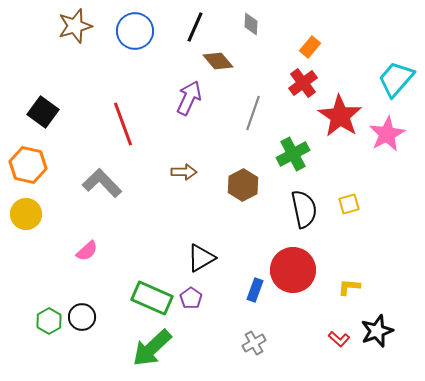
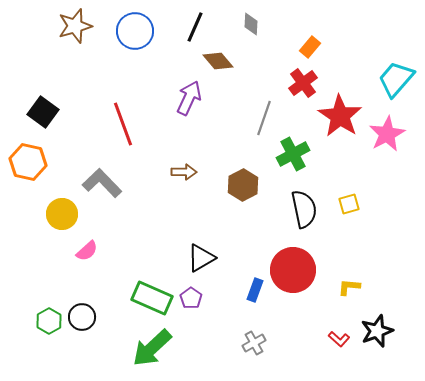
gray line: moved 11 px right, 5 px down
orange hexagon: moved 3 px up
yellow circle: moved 36 px right
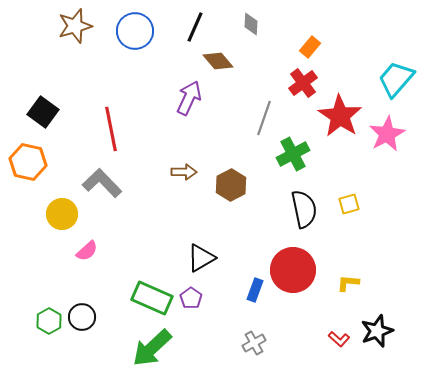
red line: moved 12 px left, 5 px down; rotated 9 degrees clockwise
brown hexagon: moved 12 px left
yellow L-shape: moved 1 px left, 4 px up
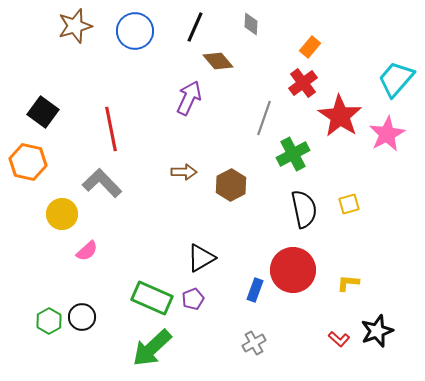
purple pentagon: moved 2 px right, 1 px down; rotated 15 degrees clockwise
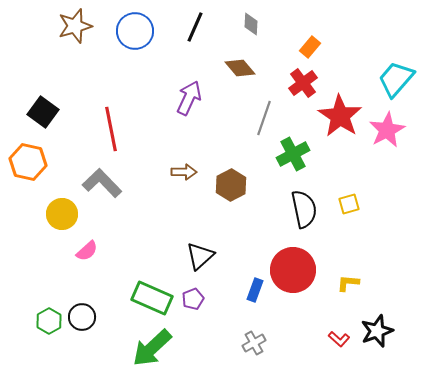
brown diamond: moved 22 px right, 7 px down
pink star: moved 4 px up
black triangle: moved 1 px left, 2 px up; rotated 12 degrees counterclockwise
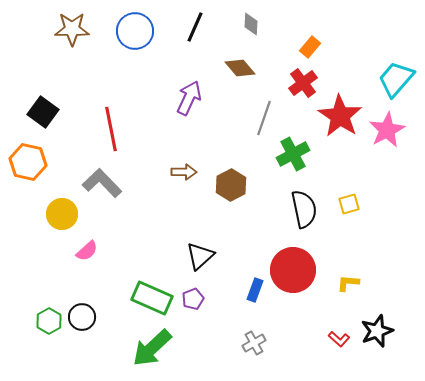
brown star: moved 3 px left, 3 px down; rotated 16 degrees clockwise
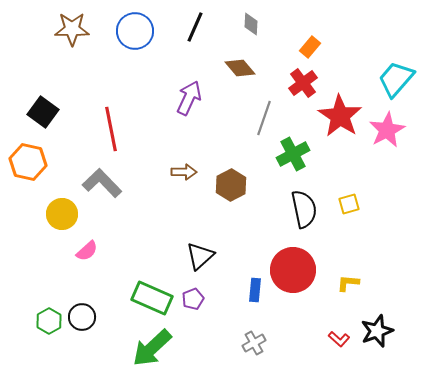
blue rectangle: rotated 15 degrees counterclockwise
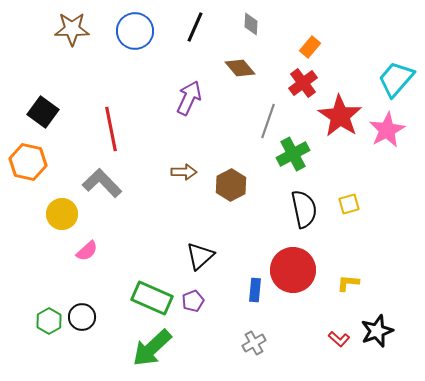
gray line: moved 4 px right, 3 px down
purple pentagon: moved 2 px down
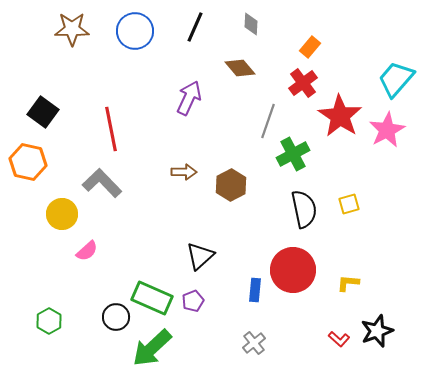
black circle: moved 34 px right
gray cross: rotated 10 degrees counterclockwise
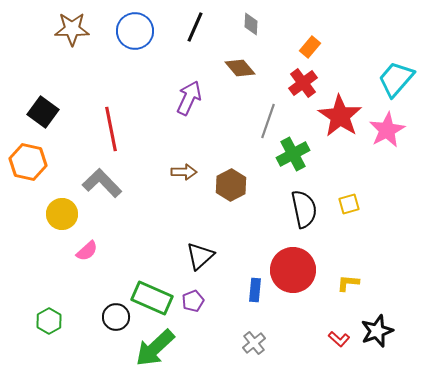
green arrow: moved 3 px right
